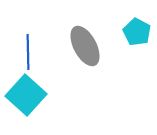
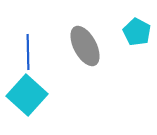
cyan square: moved 1 px right
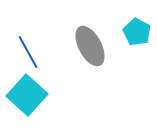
gray ellipse: moved 5 px right
blue line: rotated 28 degrees counterclockwise
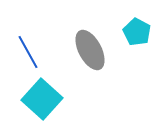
gray ellipse: moved 4 px down
cyan square: moved 15 px right, 4 px down
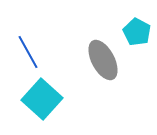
gray ellipse: moved 13 px right, 10 px down
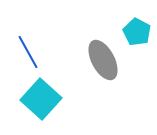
cyan square: moved 1 px left
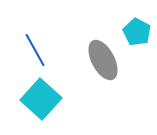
blue line: moved 7 px right, 2 px up
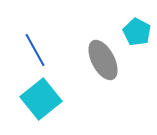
cyan square: rotated 9 degrees clockwise
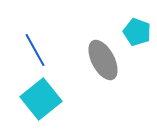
cyan pentagon: rotated 8 degrees counterclockwise
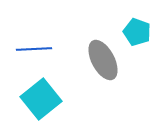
blue line: moved 1 px left, 1 px up; rotated 64 degrees counterclockwise
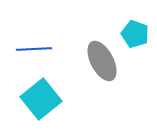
cyan pentagon: moved 2 px left, 2 px down
gray ellipse: moved 1 px left, 1 px down
